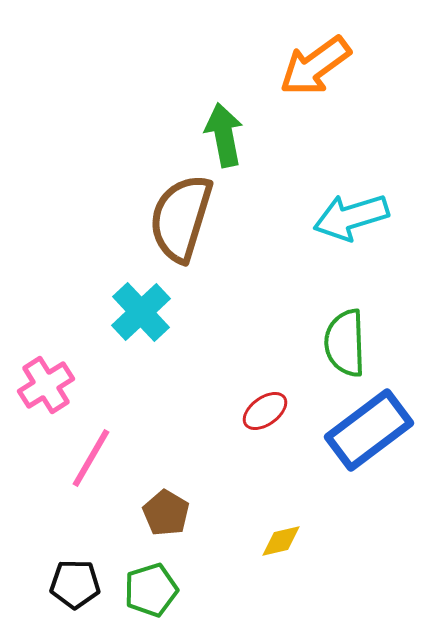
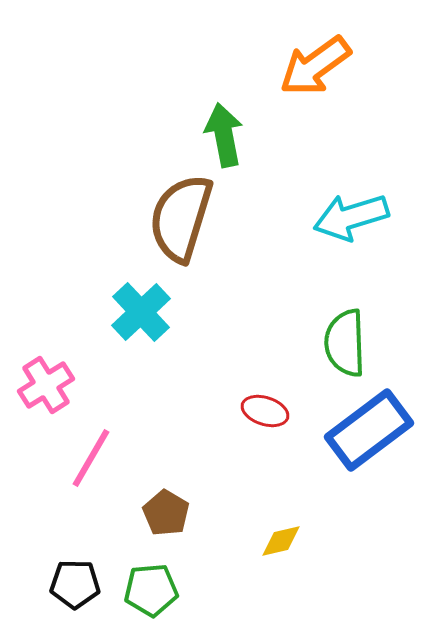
red ellipse: rotated 54 degrees clockwise
green pentagon: rotated 12 degrees clockwise
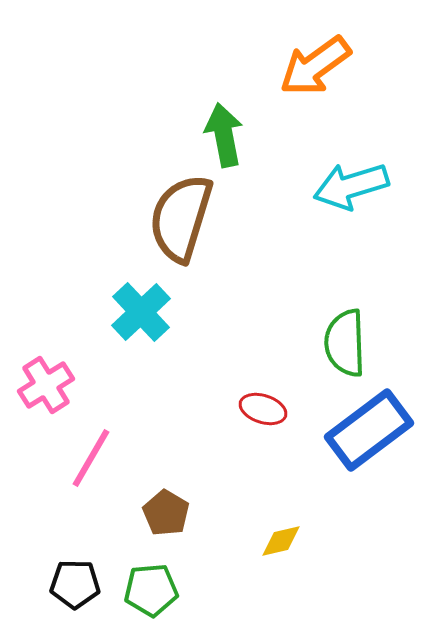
cyan arrow: moved 31 px up
red ellipse: moved 2 px left, 2 px up
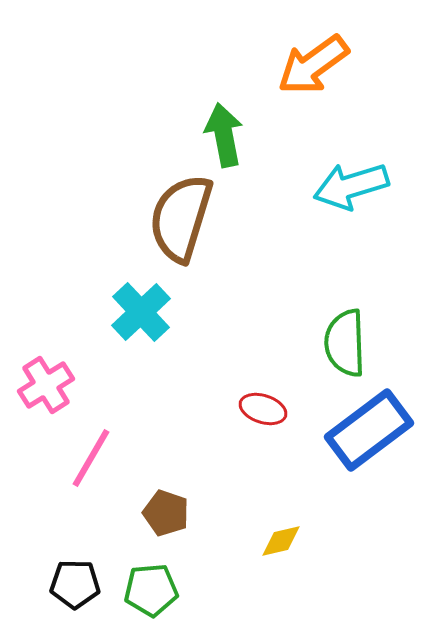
orange arrow: moved 2 px left, 1 px up
brown pentagon: rotated 12 degrees counterclockwise
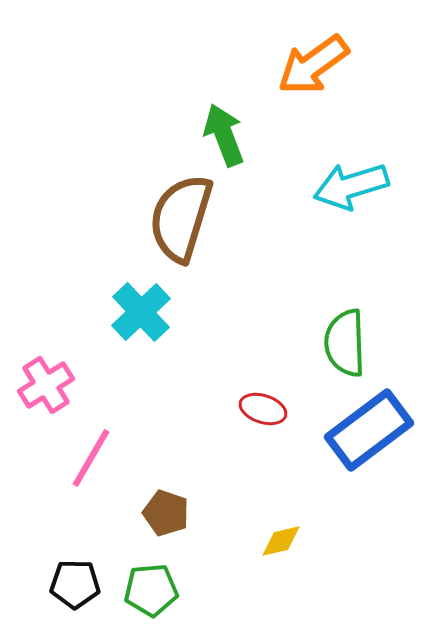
green arrow: rotated 10 degrees counterclockwise
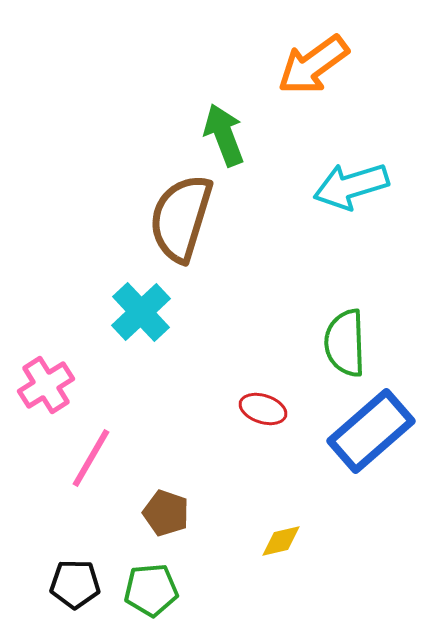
blue rectangle: moved 2 px right, 1 px down; rotated 4 degrees counterclockwise
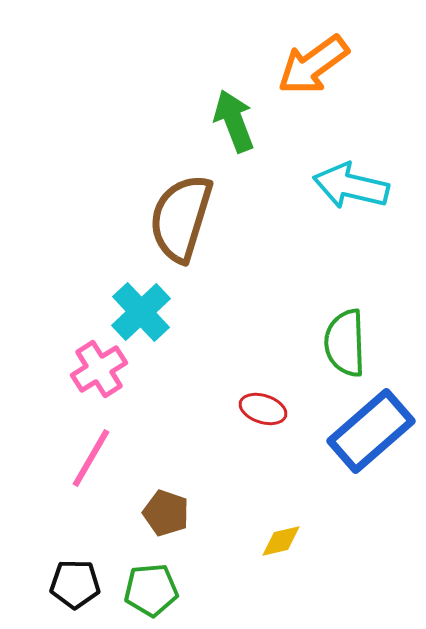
green arrow: moved 10 px right, 14 px up
cyan arrow: rotated 30 degrees clockwise
pink cross: moved 53 px right, 16 px up
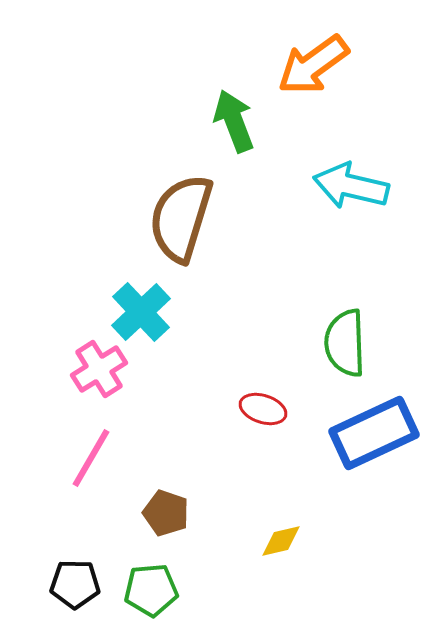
blue rectangle: moved 3 px right, 2 px down; rotated 16 degrees clockwise
